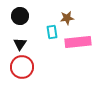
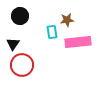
brown star: moved 2 px down
black triangle: moved 7 px left
red circle: moved 2 px up
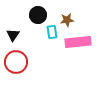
black circle: moved 18 px right, 1 px up
black triangle: moved 9 px up
red circle: moved 6 px left, 3 px up
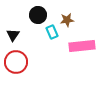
cyan rectangle: rotated 16 degrees counterclockwise
pink rectangle: moved 4 px right, 4 px down
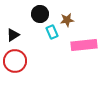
black circle: moved 2 px right, 1 px up
black triangle: rotated 24 degrees clockwise
pink rectangle: moved 2 px right, 1 px up
red circle: moved 1 px left, 1 px up
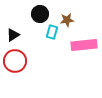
cyan rectangle: rotated 40 degrees clockwise
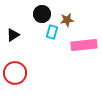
black circle: moved 2 px right
red circle: moved 12 px down
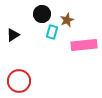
brown star: rotated 16 degrees counterclockwise
red circle: moved 4 px right, 8 px down
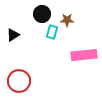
brown star: rotated 24 degrees clockwise
pink rectangle: moved 10 px down
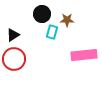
red circle: moved 5 px left, 22 px up
